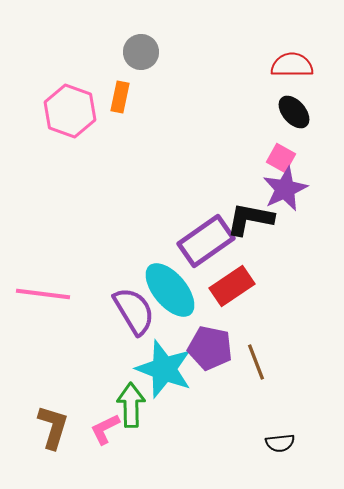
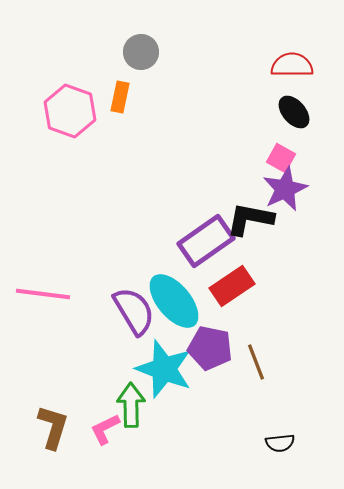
cyan ellipse: moved 4 px right, 11 px down
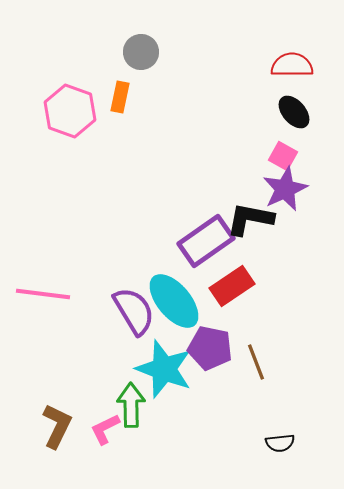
pink square: moved 2 px right, 2 px up
brown L-shape: moved 4 px right, 1 px up; rotated 9 degrees clockwise
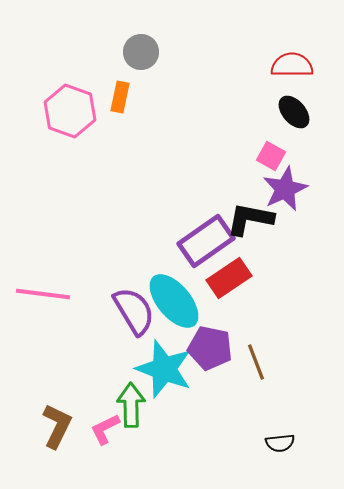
pink square: moved 12 px left
red rectangle: moved 3 px left, 8 px up
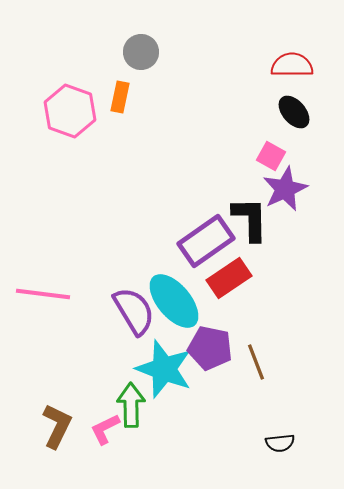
black L-shape: rotated 78 degrees clockwise
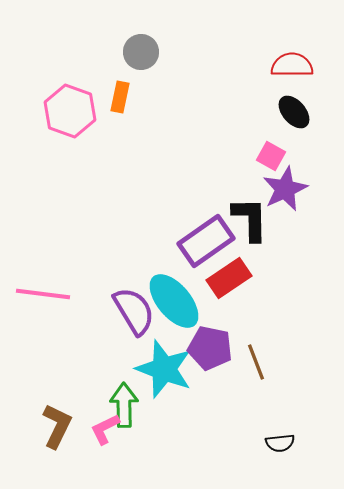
green arrow: moved 7 px left
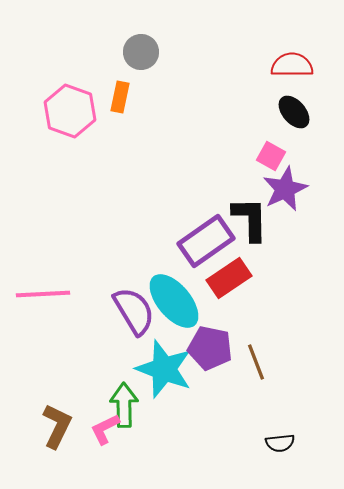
pink line: rotated 10 degrees counterclockwise
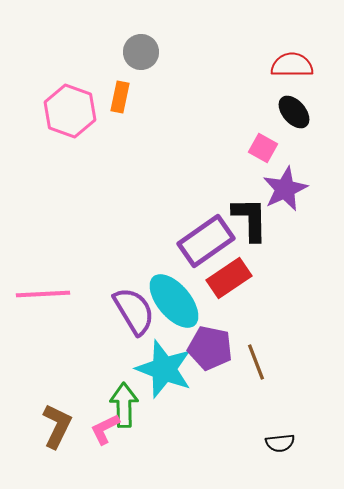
pink square: moved 8 px left, 8 px up
